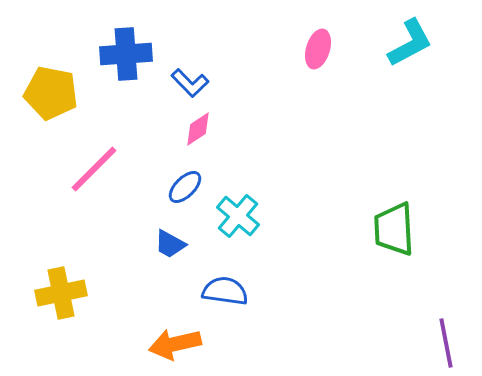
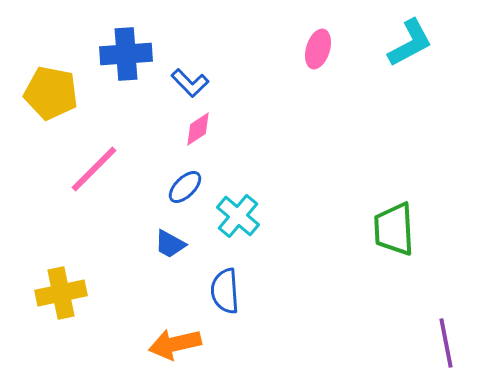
blue semicircle: rotated 102 degrees counterclockwise
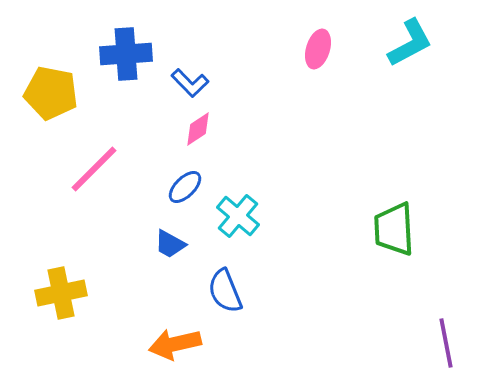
blue semicircle: rotated 18 degrees counterclockwise
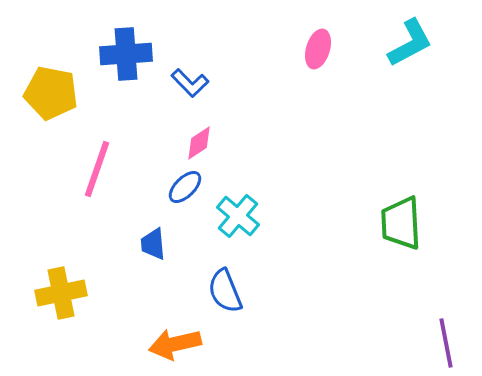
pink diamond: moved 1 px right, 14 px down
pink line: moved 3 px right; rotated 26 degrees counterclockwise
green trapezoid: moved 7 px right, 6 px up
blue trapezoid: moved 17 px left; rotated 56 degrees clockwise
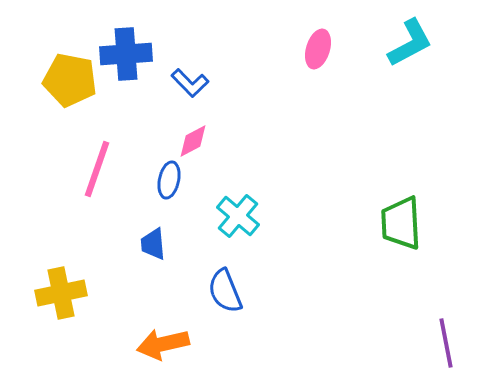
yellow pentagon: moved 19 px right, 13 px up
pink diamond: moved 6 px left, 2 px up; rotated 6 degrees clockwise
blue ellipse: moved 16 px left, 7 px up; rotated 33 degrees counterclockwise
orange arrow: moved 12 px left
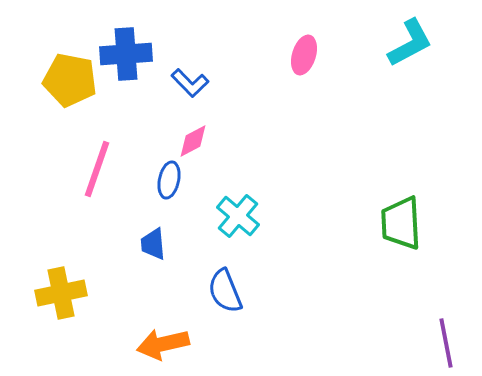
pink ellipse: moved 14 px left, 6 px down
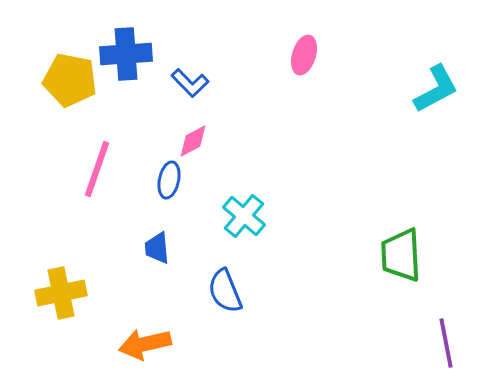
cyan L-shape: moved 26 px right, 46 px down
cyan cross: moved 6 px right
green trapezoid: moved 32 px down
blue trapezoid: moved 4 px right, 4 px down
orange arrow: moved 18 px left
